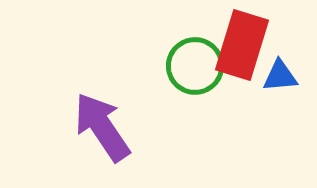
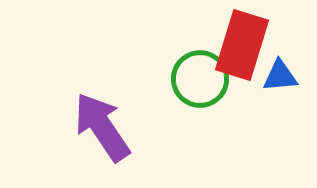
green circle: moved 5 px right, 13 px down
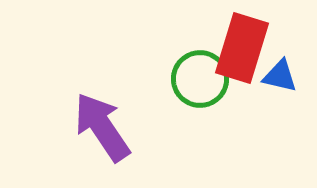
red rectangle: moved 3 px down
blue triangle: rotated 18 degrees clockwise
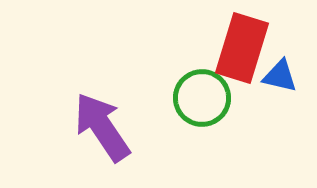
green circle: moved 2 px right, 19 px down
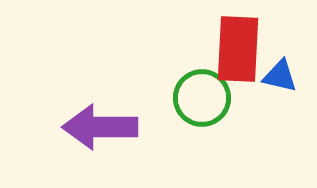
red rectangle: moved 4 px left, 1 px down; rotated 14 degrees counterclockwise
purple arrow: moved 2 px left; rotated 56 degrees counterclockwise
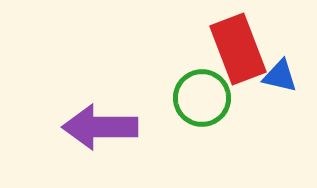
red rectangle: rotated 24 degrees counterclockwise
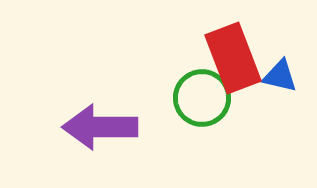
red rectangle: moved 5 px left, 9 px down
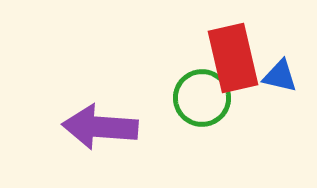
red rectangle: rotated 8 degrees clockwise
purple arrow: rotated 4 degrees clockwise
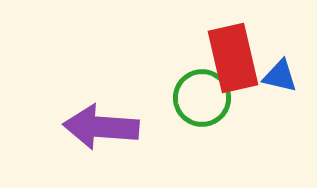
purple arrow: moved 1 px right
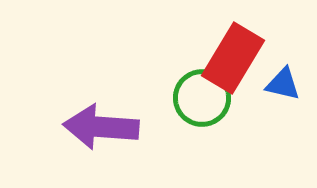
red rectangle: rotated 44 degrees clockwise
blue triangle: moved 3 px right, 8 px down
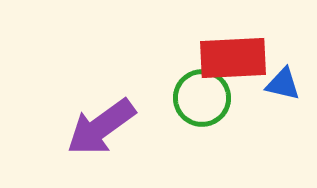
red rectangle: rotated 56 degrees clockwise
purple arrow: rotated 40 degrees counterclockwise
